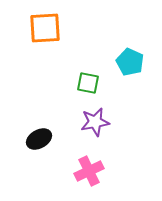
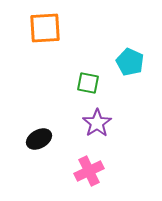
purple star: moved 2 px right, 1 px down; rotated 24 degrees counterclockwise
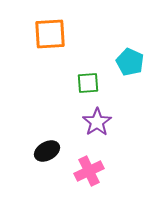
orange square: moved 5 px right, 6 px down
green square: rotated 15 degrees counterclockwise
purple star: moved 1 px up
black ellipse: moved 8 px right, 12 px down
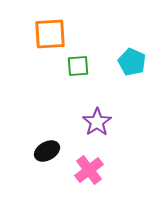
cyan pentagon: moved 2 px right
green square: moved 10 px left, 17 px up
pink cross: moved 1 px up; rotated 12 degrees counterclockwise
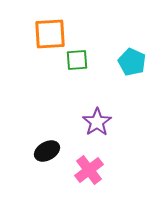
green square: moved 1 px left, 6 px up
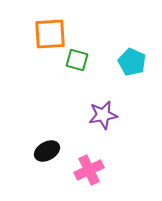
green square: rotated 20 degrees clockwise
purple star: moved 6 px right, 7 px up; rotated 24 degrees clockwise
pink cross: rotated 12 degrees clockwise
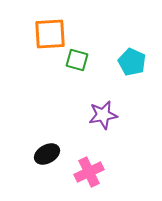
black ellipse: moved 3 px down
pink cross: moved 2 px down
